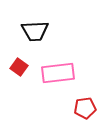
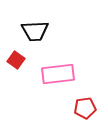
red square: moved 3 px left, 7 px up
pink rectangle: moved 1 px down
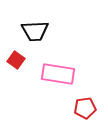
pink rectangle: rotated 16 degrees clockwise
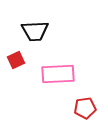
red square: rotated 30 degrees clockwise
pink rectangle: rotated 12 degrees counterclockwise
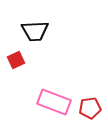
pink rectangle: moved 4 px left, 28 px down; rotated 24 degrees clockwise
red pentagon: moved 5 px right
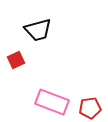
black trapezoid: moved 3 px right, 1 px up; rotated 12 degrees counterclockwise
pink rectangle: moved 2 px left
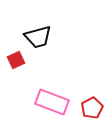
black trapezoid: moved 7 px down
red pentagon: moved 2 px right; rotated 20 degrees counterclockwise
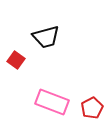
black trapezoid: moved 8 px right
red square: rotated 30 degrees counterclockwise
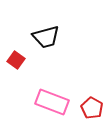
red pentagon: rotated 15 degrees counterclockwise
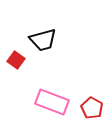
black trapezoid: moved 3 px left, 3 px down
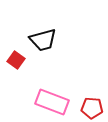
red pentagon: rotated 25 degrees counterclockwise
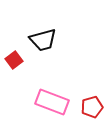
red square: moved 2 px left; rotated 18 degrees clockwise
red pentagon: moved 1 px up; rotated 20 degrees counterclockwise
